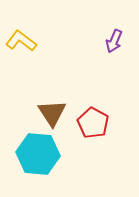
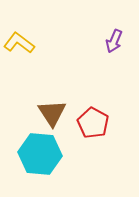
yellow L-shape: moved 2 px left, 2 px down
cyan hexagon: moved 2 px right
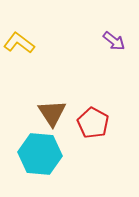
purple arrow: rotated 75 degrees counterclockwise
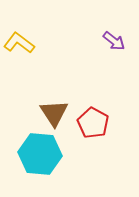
brown triangle: moved 2 px right
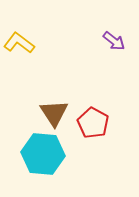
cyan hexagon: moved 3 px right
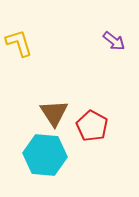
yellow L-shape: rotated 36 degrees clockwise
red pentagon: moved 1 px left, 3 px down
cyan hexagon: moved 2 px right, 1 px down
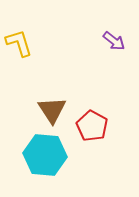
brown triangle: moved 2 px left, 3 px up
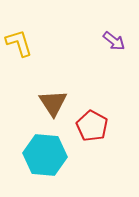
brown triangle: moved 1 px right, 7 px up
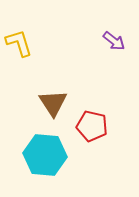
red pentagon: rotated 16 degrees counterclockwise
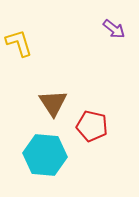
purple arrow: moved 12 px up
